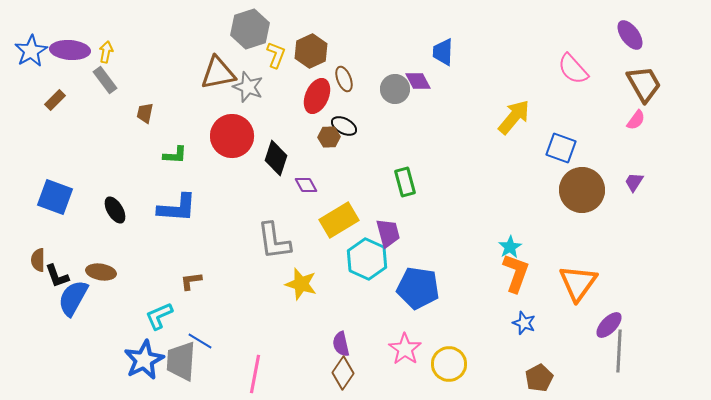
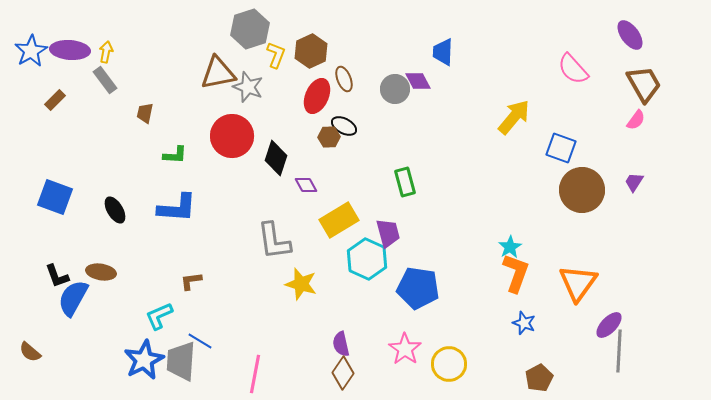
brown semicircle at (38, 260): moved 8 px left, 92 px down; rotated 50 degrees counterclockwise
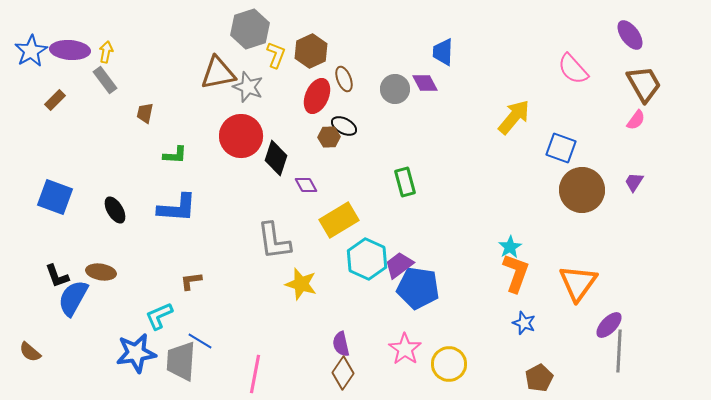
purple diamond at (418, 81): moved 7 px right, 2 px down
red circle at (232, 136): moved 9 px right
purple trapezoid at (388, 233): moved 11 px right, 32 px down; rotated 112 degrees counterclockwise
blue star at (144, 360): moved 8 px left, 7 px up; rotated 18 degrees clockwise
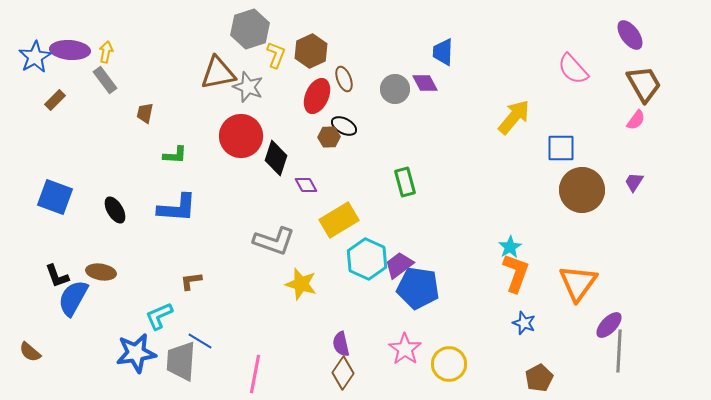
blue star at (31, 51): moved 4 px right, 6 px down
blue square at (561, 148): rotated 20 degrees counterclockwise
gray L-shape at (274, 241): rotated 63 degrees counterclockwise
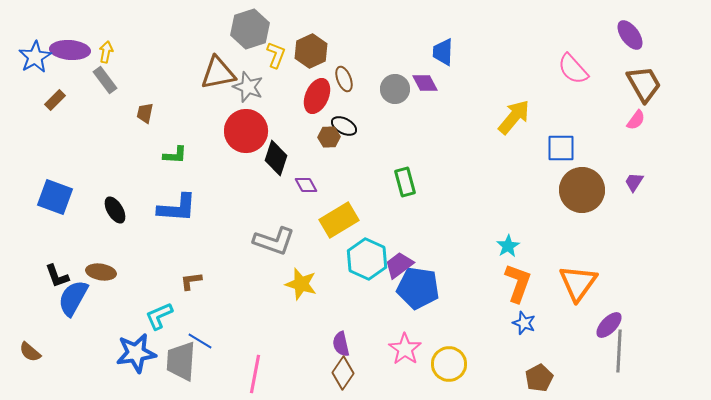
red circle at (241, 136): moved 5 px right, 5 px up
cyan star at (510, 247): moved 2 px left, 1 px up
orange L-shape at (516, 273): moved 2 px right, 10 px down
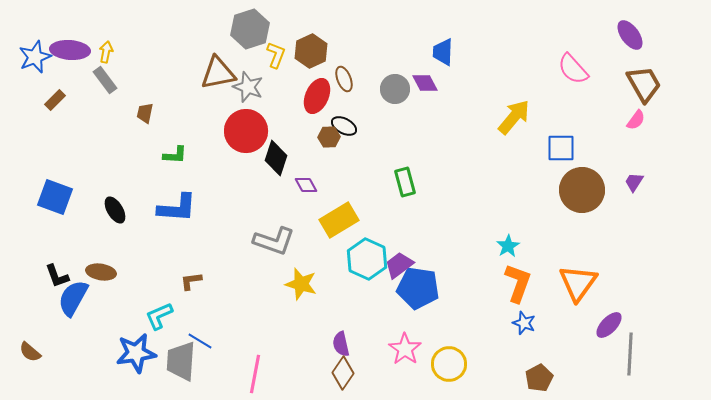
blue star at (35, 57): rotated 8 degrees clockwise
gray line at (619, 351): moved 11 px right, 3 px down
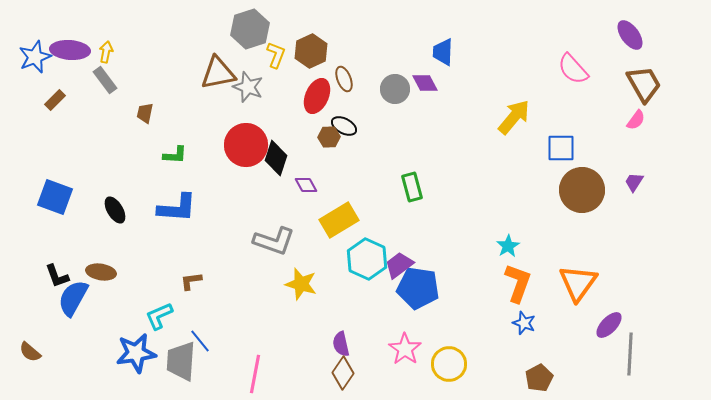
red circle at (246, 131): moved 14 px down
green rectangle at (405, 182): moved 7 px right, 5 px down
blue line at (200, 341): rotated 20 degrees clockwise
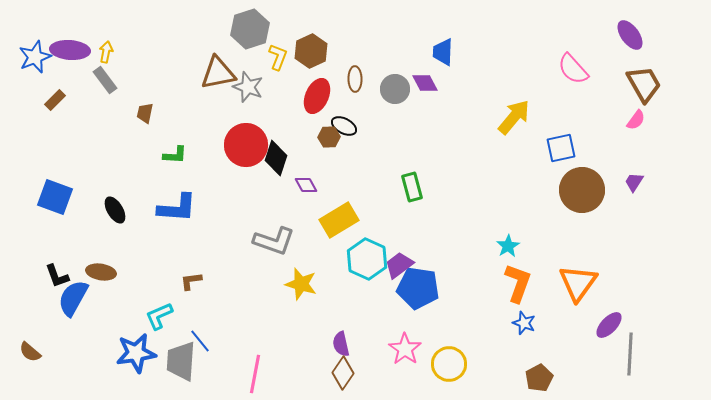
yellow L-shape at (276, 55): moved 2 px right, 2 px down
brown ellipse at (344, 79): moved 11 px right; rotated 20 degrees clockwise
blue square at (561, 148): rotated 12 degrees counterclockwise
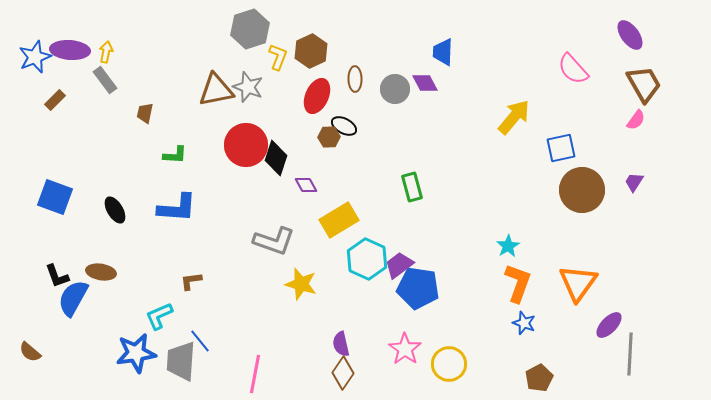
brown triangle at (218, 73): moved 2 px left, 17 px down
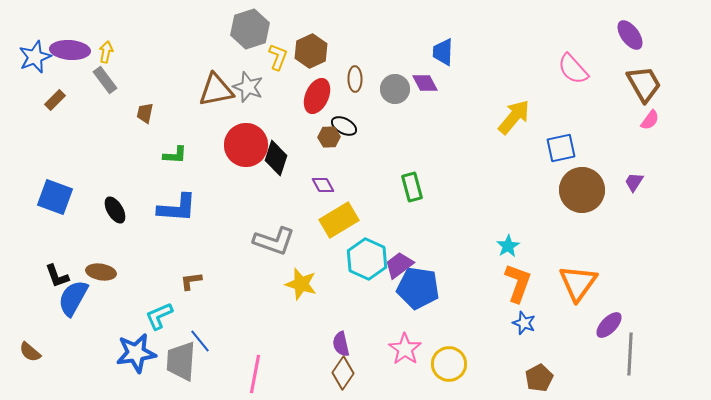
pink semicircle at (636, 120): moved 14 px right
purple diamond at (306, 185): moved 17 px right
